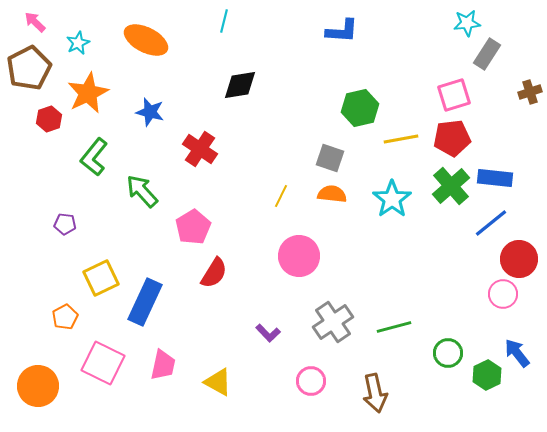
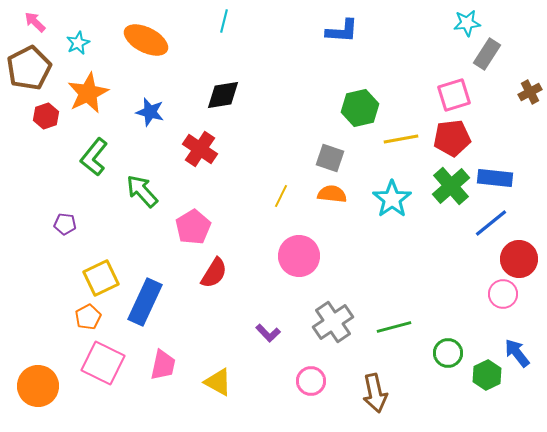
black diamond at (240, 85): moved 17 px left, 10 px down
brown cross at (530, 92): rotated 10 degrees counterclockwise
red hexagon at (49, 119): moved 3 px left, 3 px up
orange pentagon at (65, 317): moved 23 px right
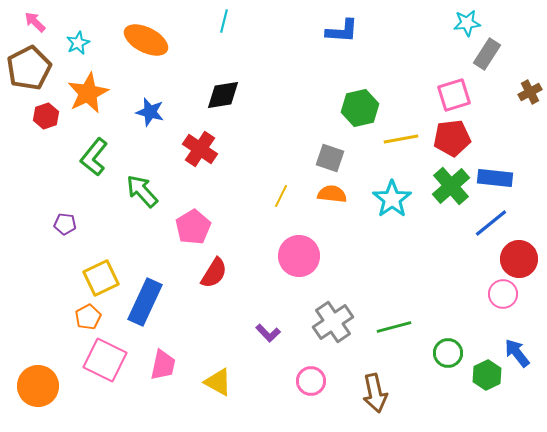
pink square at (103, 363): moved 2 px right, 3 px up
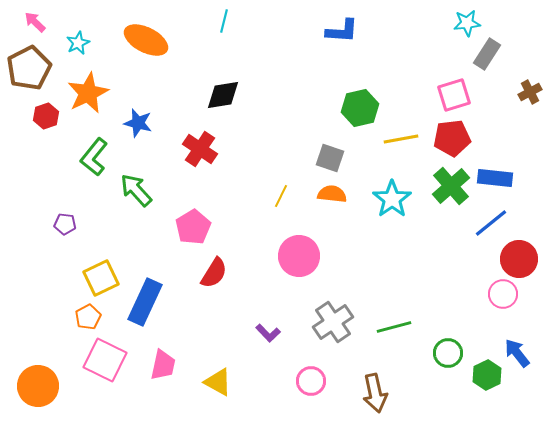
blue star at (150, 112): moved 12 px left, 11 px down
green arrow at (142, 191): moved 6 px left, 1 px up
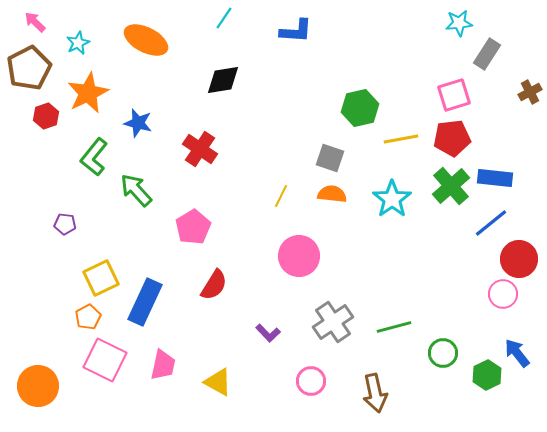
cyan line at (224, 21): moved 3 px up; rotated 20 degrees clockwise
cyan star at (467, 23): moved 8 px left
blue L-shape at (342, 31): moved 46 px left
black diamond at (223, 95): moved 15 px up
red semicircle at (214, 273): moved 12 px down
green circle at (448, 353): moved 5 px left
